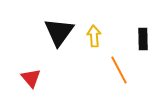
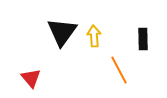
black triangle: moved 3 px right
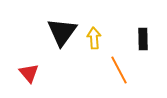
yellow arrow: moved 2 px down
red triangle: moved 2 px left, 5 px up
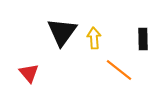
orange line: rotated 24 degrees counterclockwise
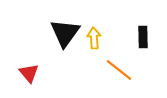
black triangle: moved 3 px right, 1 px down
black rectangle: moved 2 px up
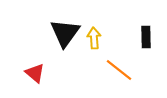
black rectangle: moved 3 px right
red triangle: moved 6 px right; rotated 10 degrees counterclockwise
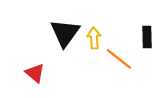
black rectangle: moved 1 px right
orange line: moved 11 px up
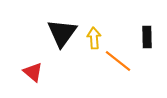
black triangle: moved 3 px left
orange line: moved 1 px left, 2 px down
red triangle: moved 2 px left, 1 px up
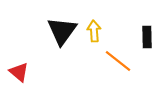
black triangle: moved 2 px up
yellow arrow: moved 7 px up
red triangle: moved 14 px left
